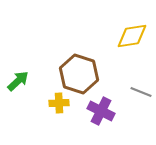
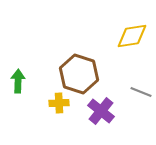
green arrow: rotated 45 degrees counterclockwise
purple cross: rotated 12 degrees clockwise
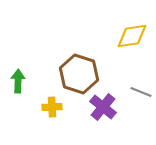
yellow cross: moved 7 px left, 4 px down
purple cross: moved 2 px right, 4 px up
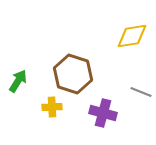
brown hexagon: moved 6 px left
green arrow: rotated 30 degrees clockwise
purple cross: moved 6 px down; rotated 24 degrees counterclockwise
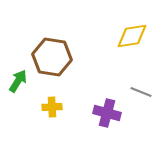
brown hexagon: moved 21 px left, 17 px up; rotated 9 degrees counterclockwise
purple cross: moved 4 px right
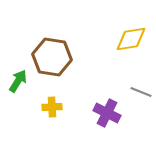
yellow diamond: moved 1 px left, 3 px down
purple cross: rotated 12 degrees clockwise
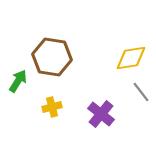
yellow diamond: moved 19 px down
gray line: rotated 30 degrees clockwise
yellow cross: rotated 12 degrees counterclockwise
purple cross: moved 6 px left, 1 px down; rotated 12 degrees clockwise
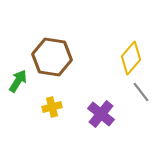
yellow diamond: rotated 40 degrees counterclockwise
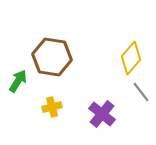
purple cross: moved 1 px right
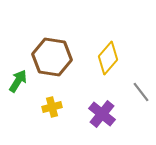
yellow diamond: moved 23 px left
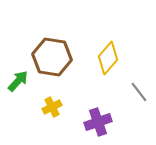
green arrow: rotated 10 degrees clockwise
gray line: moved 2 px left
yellow cross: rotated 12 degrees counterclockwise
purple cross: moved 4 px left, 8 px down; rotated 32 degrees clockwise
